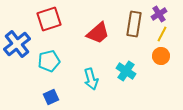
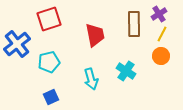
brown rectangle: rotated 10 degrees counterclockwise
red trapezoid: moved 3 px left, 2 px down; rotated 60 degrees counterclockwise
cyan pentagon: moved 1 px down
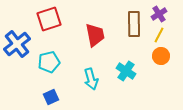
yellow line: moved 3 px left, 1 px down
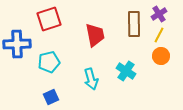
blue cross: rotated 36 degrees clockwise
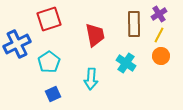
blue cross: rotated 24 degrees counterclockwise
cyan pentagon: rotated 20 degrees counterclockwise
cyan cross: moved 8 px up
cyan arrow: rotated 20 degrees clockwise
blue square: moved 2 px right, 3 px up
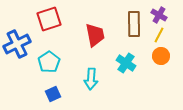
purple cross: moved 1 px down; rotated 28 degrees counterclockwise
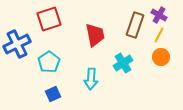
brown rectangle: moved 1 px right, 1 px down; rotated 20 degrees clockwise
orange circle: moved 1 px down
cyan cross: moved 3 px left; rotated 24 degrees clockwise
